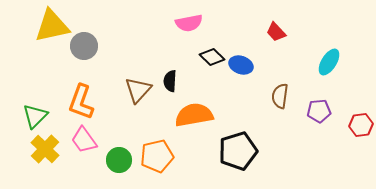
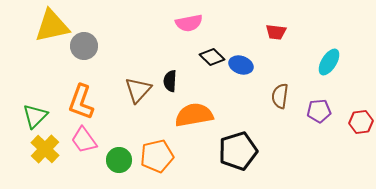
red trapezoid: rotated 40 degrees counterclockwise
red hexagon: moved 3 px up
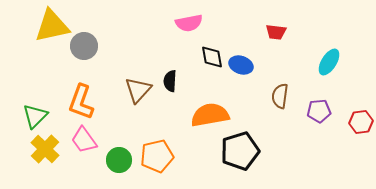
black diamond: rotated 35 degrees clockwise
orange semicircle: moved 16 px right
black pentagon: moved 2 px right
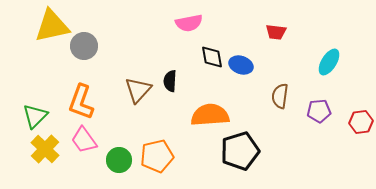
orange semicircle: rotated 6 degrees clockwise
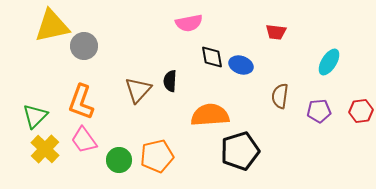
red hexagon: moved 11 px up
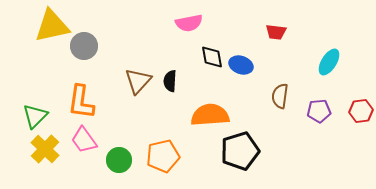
brown triangle: moved 9 px up
orange L-shape: rotated 12 degrees counterclockwise
orange pentagon: moved 6 px right
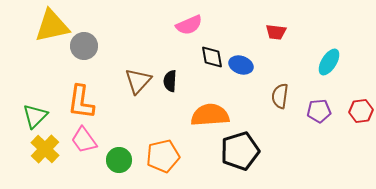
pink semicircle: moved 2 px down; rotated 12 degrees counterclockwise
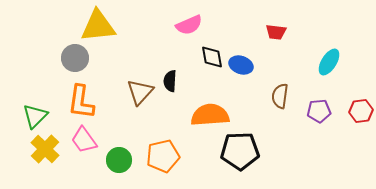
yellow triangle: moved 46 px right; rotated 6 degrees clockwise
gray circle: moved 9 px left, 12 px down
brown triangle: moved 2 px right, 11 px down
black pentagon: rotated 15 degrees clockwise
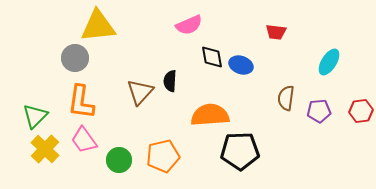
brown semicircle: moved 6 px right, 2 px down
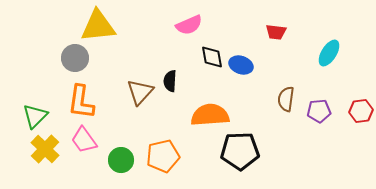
cyan ellipse: moved 9 px up
brown semicircle: moved 1 px down
green circle: moved 2 px right
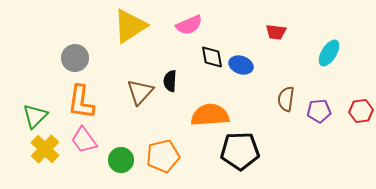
yellow triangle: moved 32 px right; rotated 27 degrees counterclockwise
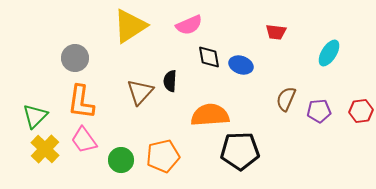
black diamond: moved 3 px left
brown semicircle: rotated 15 degrees clockwise
